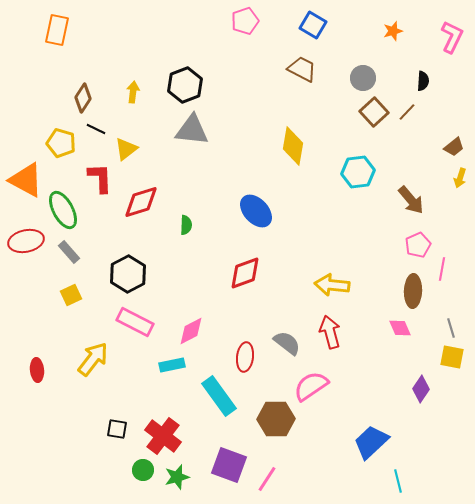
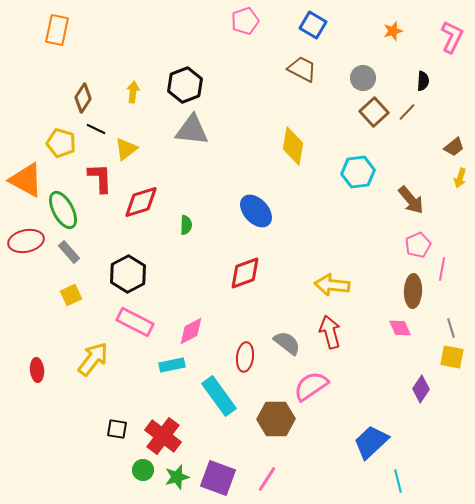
purple square at (229, 465): moved 11 px left, 13 px down
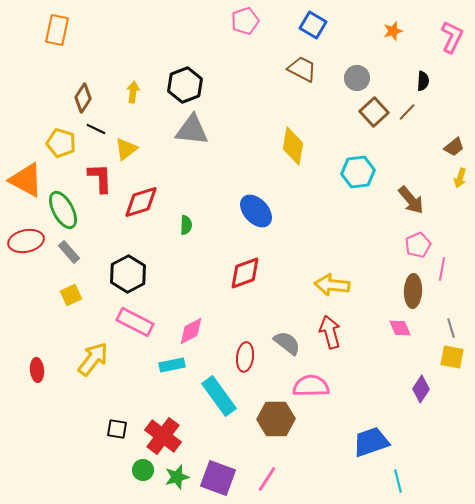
gray circle at (363, 78): moved 6 px left
pink semicircle at (311, 386): rotated 33 degrees clockwise
blue trapezoid at (371, 442): rotated 24 degrees clockwise
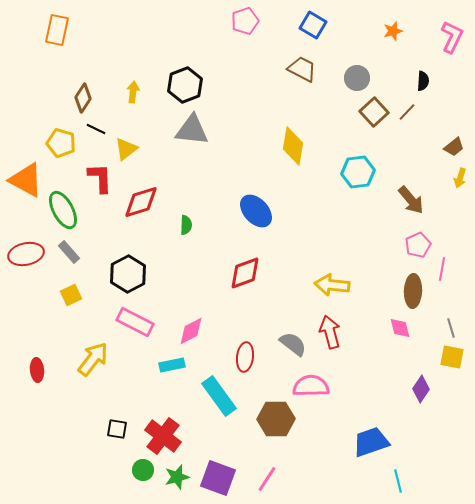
red ellipse at (26, 241): moved 13 px down
pink diamond at (400, 328): rotated 10 degrees clockwise
gray semicircle at (287, 343): moved 6 px right, 1 px down
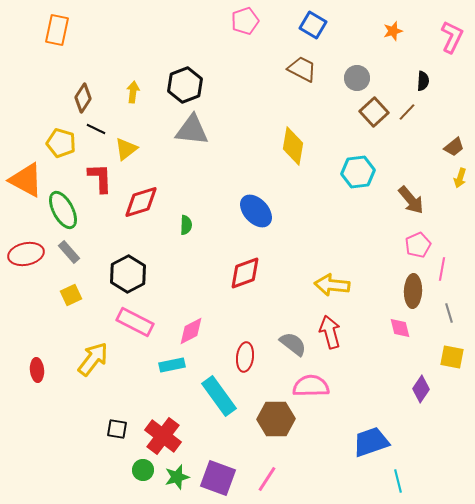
gray line at (451, 328): moved 2 px left, 15 px up
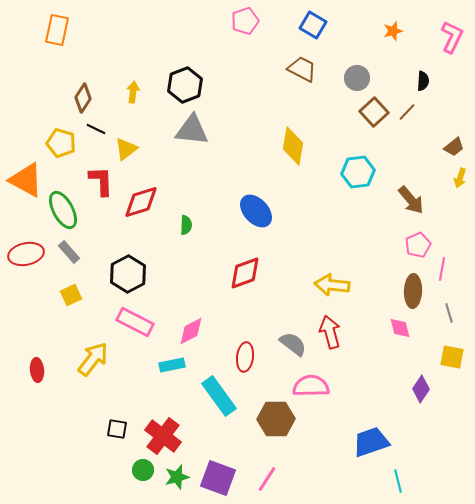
red L-shape at (100, 178): moved 1 px right, 3 px down
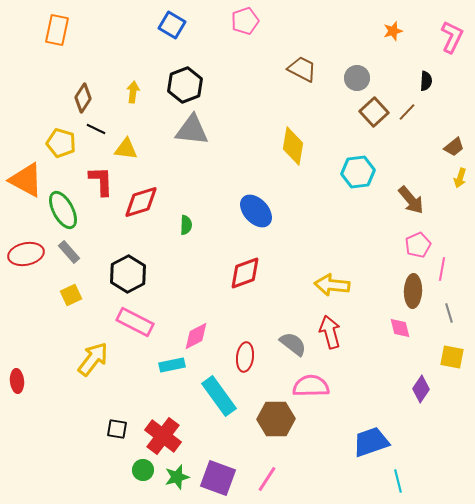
blue square at (313, 25): moved 141 px left
black semicircle at (423, 81): moved 3 px right
yellow triangle at (126, 149): rotated 45 degrees clockwise
pink diamond at (191, 331): moved 5 px right, 5 px down
red ellipse at (37, 370): moved 20 px left, 11 px down
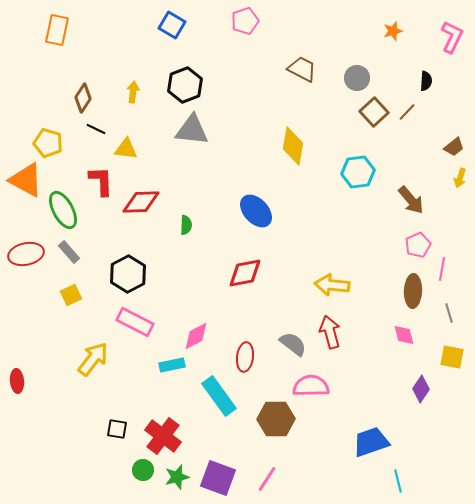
yellow pentagon at (61, 143): moved 13 px left
red diamond at (141, 202): rotated 15 degrees clockwise
red diamond at (245, 273): rotated 9 degrees clockwise
pink diamond at (400, 328): moved 4 px right, 7 px down
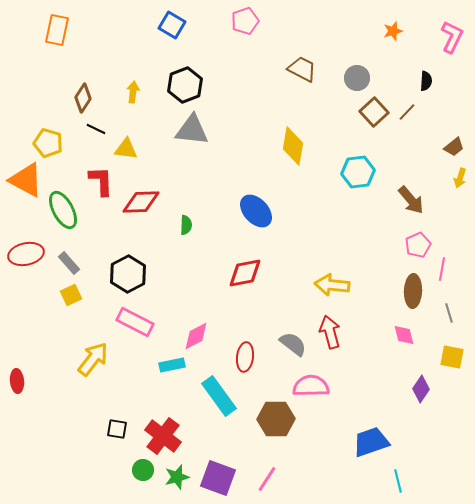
gray rectangle at (69, 252): moved 11 px down
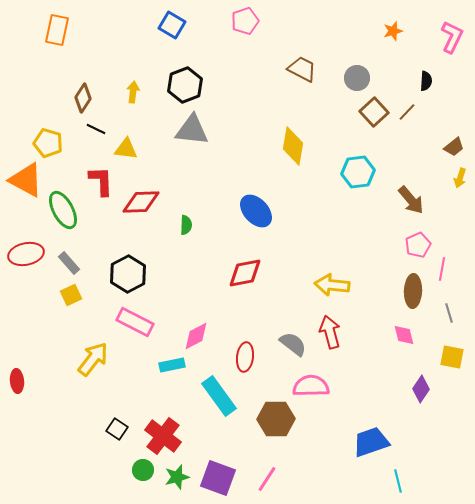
black square at (117, 429): rotated 25 degrees clockwise
